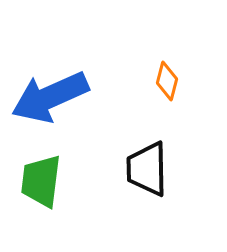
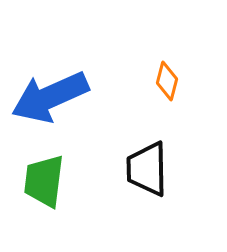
green trapezoid: moved 3 px right
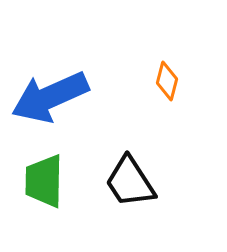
black trapezoid: moved 17 px left, 13 px down; rotated 32 degrees counterclockwise
green trapezoid: rotated 6 degrees counterclockwise
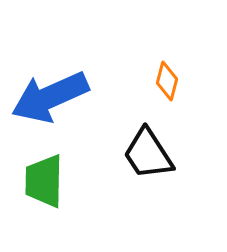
black trapezoid: moved 18 px right, 28 px up
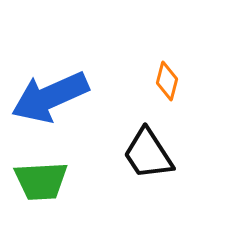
green trapezoid: moved 3 px left; rotated 94 degrees counterclockwise
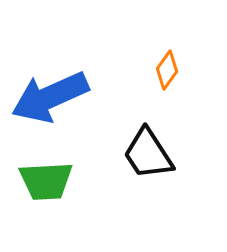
orange diamond: moved 11 px up; rotated 21 degrees clockwise
green trapezoid: moved 5 px right
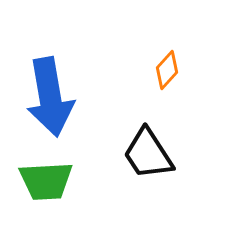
orange diamond: rotated 6 degrees clockwise
blue arrow: rotated 76 degrees counterclockwise
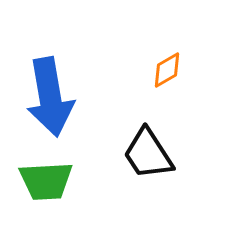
orange diamond: rotated 18 degrees clockwise
